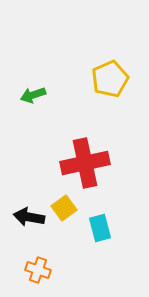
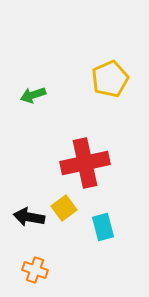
cyan rectangle: moved 3 px right, 1 px up
orange cross: moved 3 px left
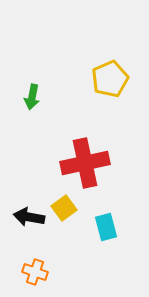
green arrow: moved 1 px left, 2 px down; rotated 60 degrees counterclockwise
cyan rectangle: moved 3 px right
orange cross: moved 2 px down
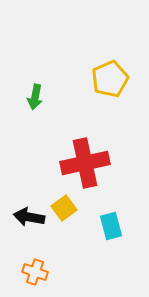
green arrow: moved 3 px right
cyan rectangle: moved 5 px right, 1 px up
